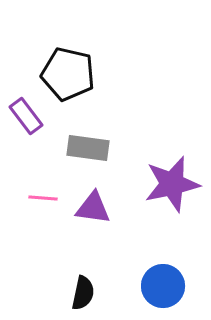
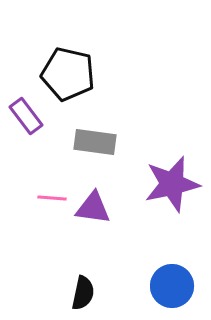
gray rectangle: moved 7 px right, 6 px up
pink line: moved 9 px right
blue circle: moved 9 px right
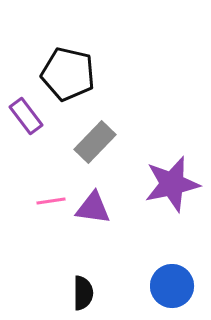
gray rectangle: rotated 54 degrees counterclockwise
pink line: moved 1 px left, 3 px down; rotated 12 degrees counterclockwise
black semicircle: rotated 12 degrees counterclockwise
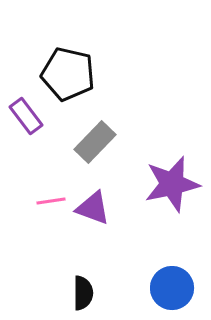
purple triangle: rotated 12 degrees clockwise
blue circle: moved 2 px down
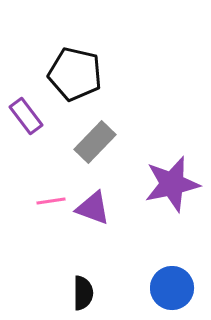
black pentagon: moved 7 px right
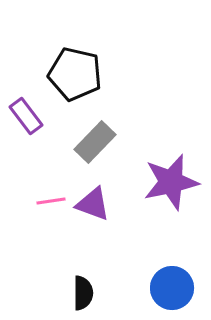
purple star: moved 1 px left, 2 px up
purple triangle: moved 4 px up
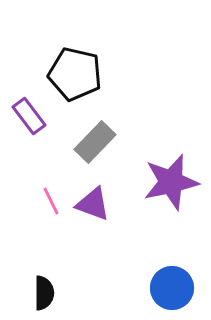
purple rectangle: moved 3 px right
pink line: rotated 72 degrees clockwise
black semicircle: moved 39 px left
